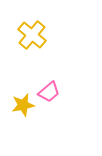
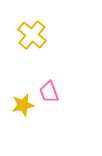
pink trapezoid: rotated 110 degrees clockwise
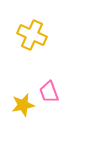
yellow cross: rotated 16 degrees counterclockwise
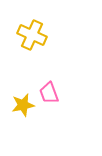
pink trapezoid: moved 1 px down
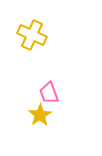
yellow star: moved 17 px right, 10 px down; rotated 20 degrees counterclockwise
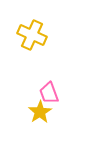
yellow star: moved 3 px up
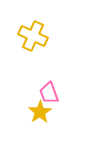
yellow cross: moved 1 px right, 1 px down
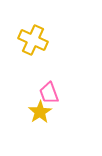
yellow cross: moved 4 px down
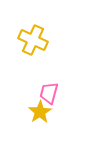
pink trapezoid: rotated 35 degrees clockwise
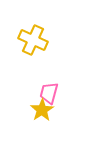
yellow star: moved 2 px right, 2 px up
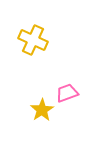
pink trapezoid: moved 18 px right; rotated 55 degrees clockwise
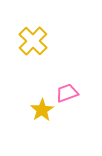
yellow cross: moved 1 px down; rotated 20 degrees clockwise
